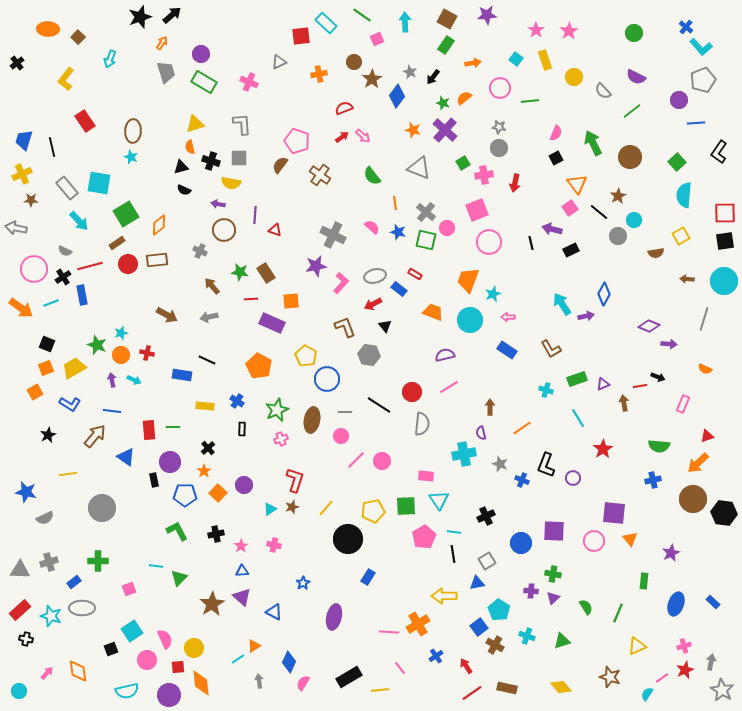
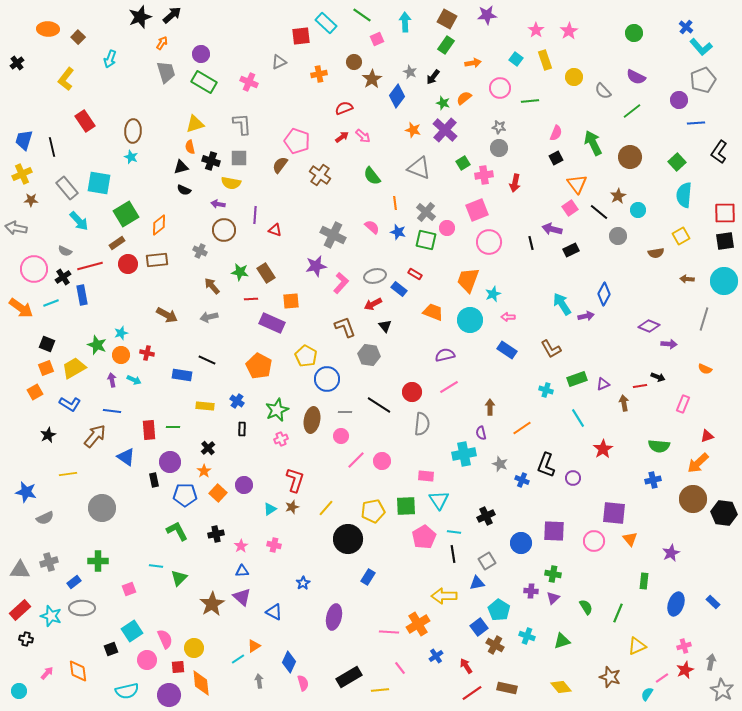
cyan circle at (634, 220): moved 4 px right, 10 px up
pink semicircle at (303, 683): rotated 133 degrees clockwise
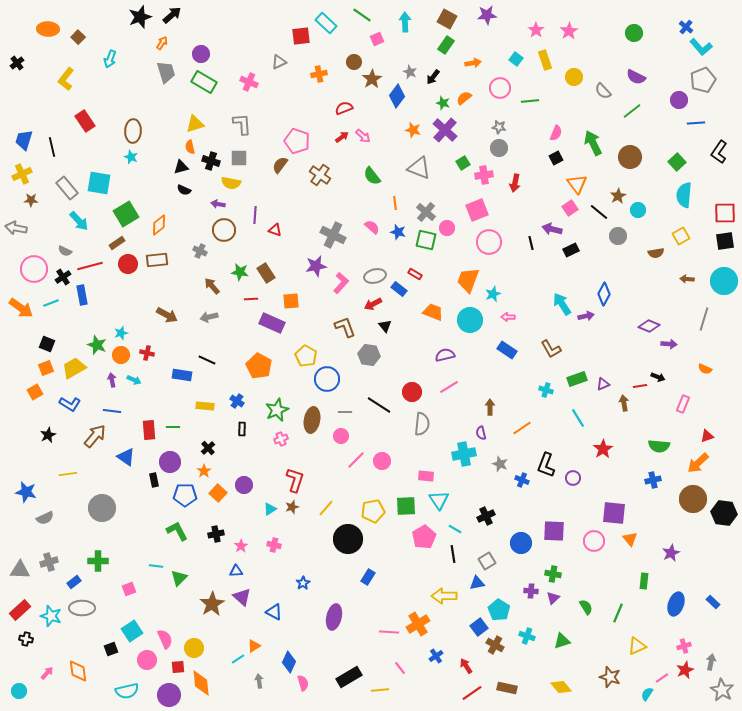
cyan line at (454, 532): moved 1 px right, 3 px up; rotated 24 degrees clockwise
blue triangle at (242, 571): moved 6 px left
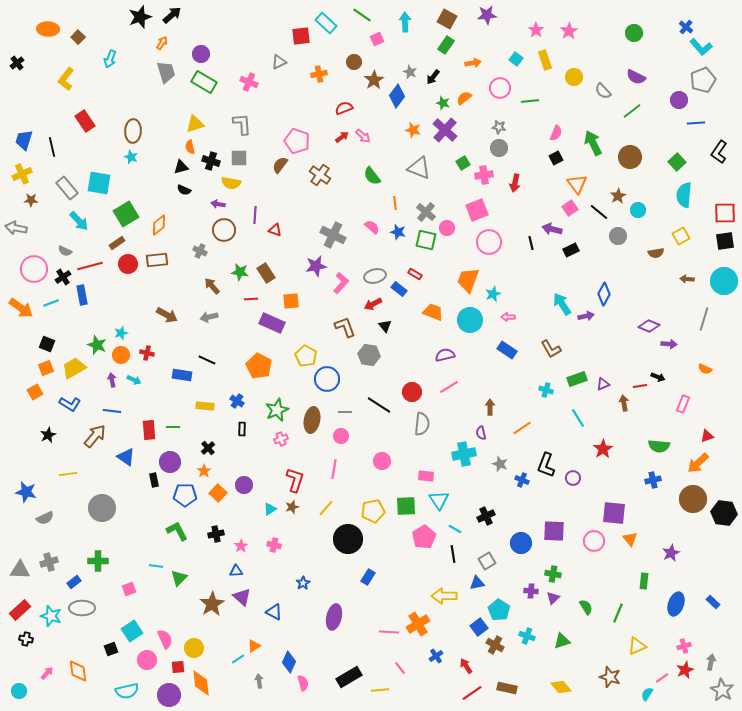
brown star at (372, 79): moved 2 px right, 1 px down
pink line at (356, 460): moved 22 px left, 9 px down; rotated 36 degrees counterclockwise
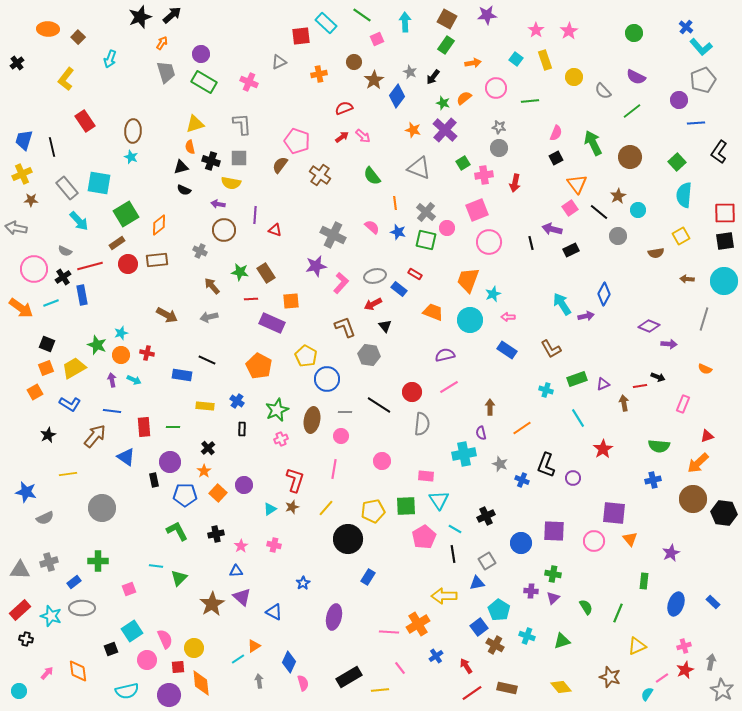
pink circle at (500, 88): moved 4 px left
red rectangle at (149, 430): moved 5 px left, 3 px up
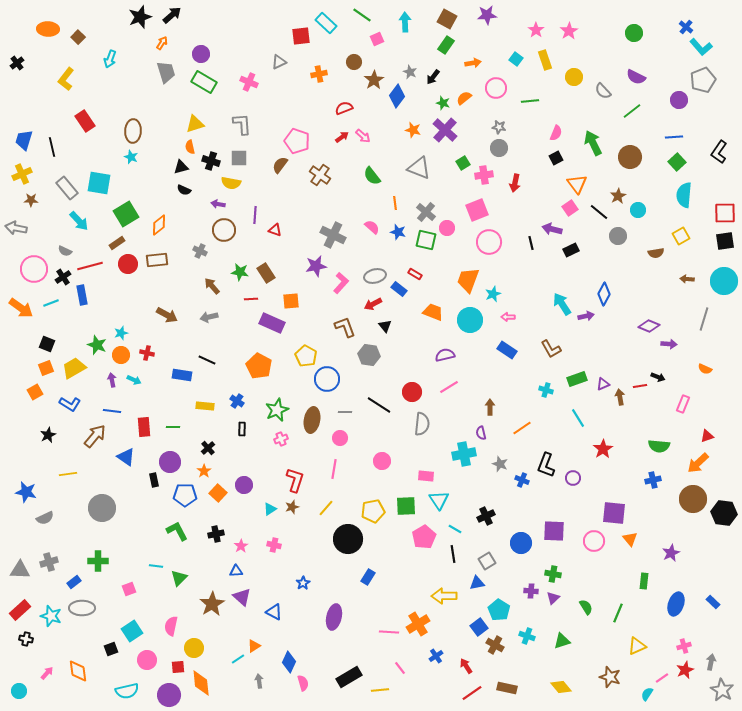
blue line at (696, 123): moved 22 px left, 14 px down
brown arrow at (624, 403): moved 4 px left, 6 px up
pink circle at (341, 436): moved 1 px left, 2 px down
pink semicircle at (165, 639): moved 6 px right, 13 px up; rotated 144 degrees counterclockwise
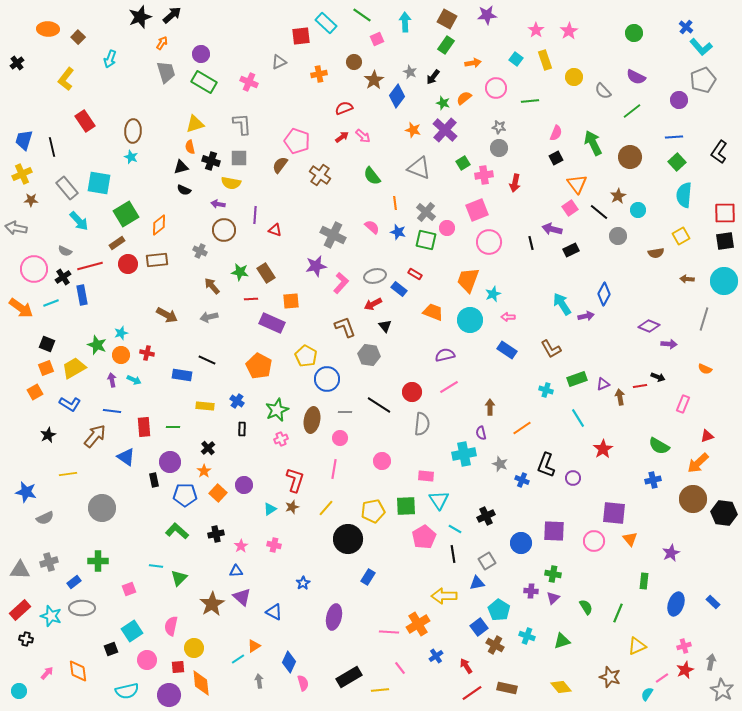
green semicircle at (659, 446): rotated 25 degrees clockwise
green L-shape at (177, 531): rotated 20 degrees counterclockwise
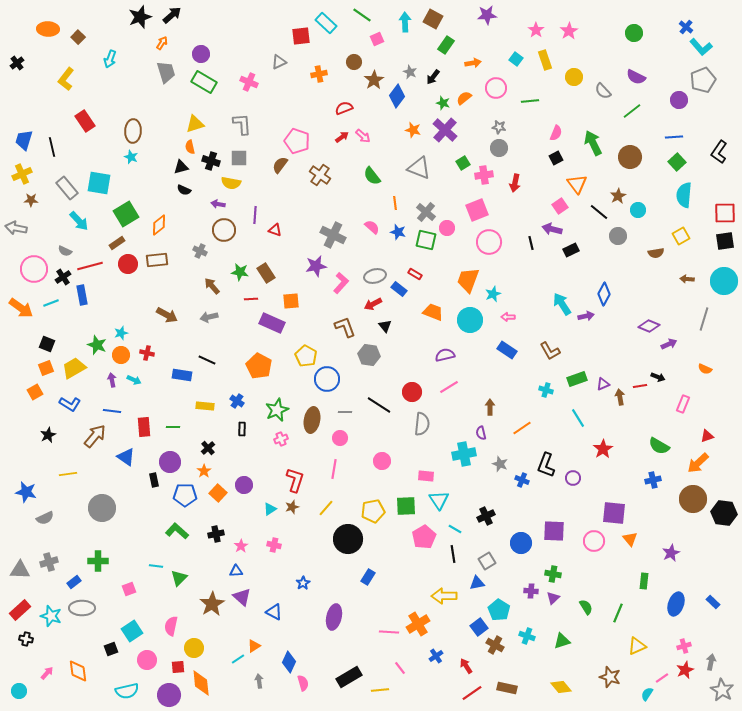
brown square at (447, 19): moved 14 px left
pink square at (570, 208): moved 10 px left, 2 px up
purple arrow at (669, 344): rotated 28 degrees counterclockwise
brown L-shape at (551, 349): moved 1 px left, 2 px down
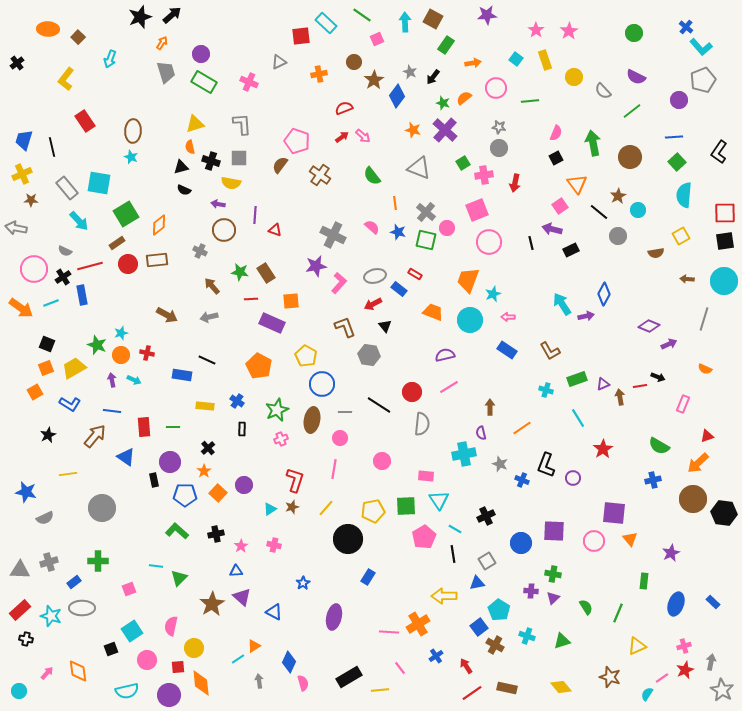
green arrow at (593, 143): rotated 15 degrees clockwise
pink L-shape at (341, 283): moved 2 px left
blue circle at (327, 379): moved 5 px left, 5 px down
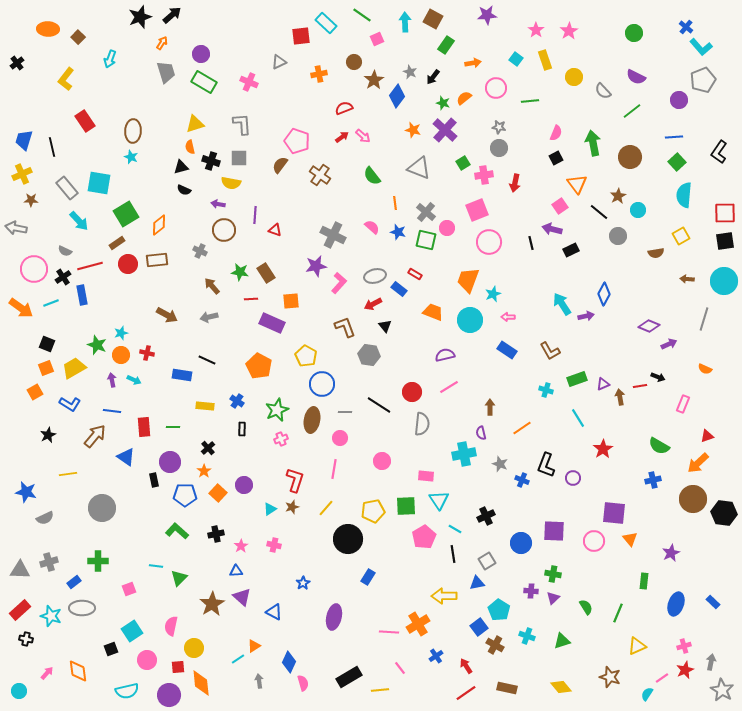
red line at (472, 693): moved 6 px left
